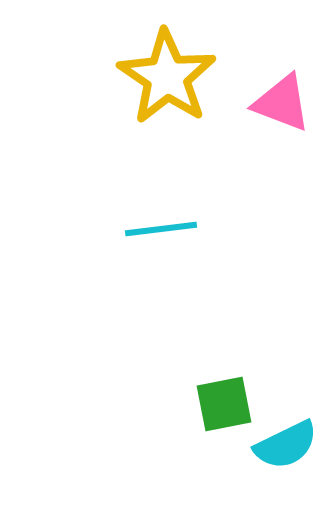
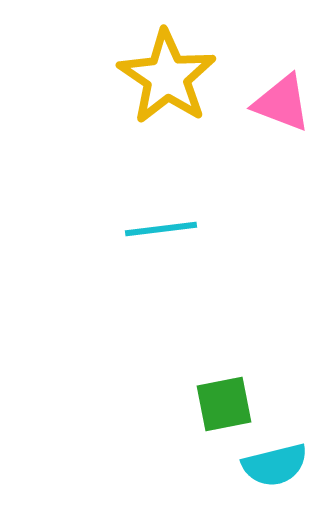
cyan semicircle: moved 11 px left, 20 px down; rotated 12 degrees clockwise
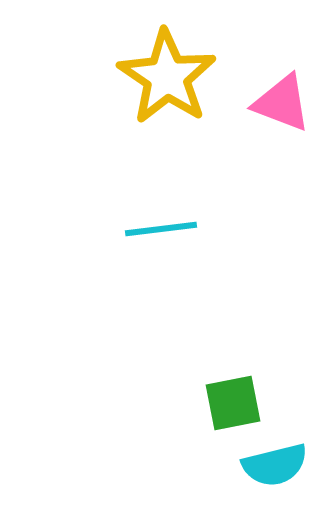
green square: moved 9 px right, 1 px up
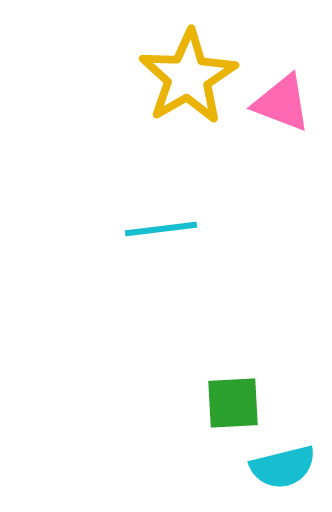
yellow star: moved 21 px right; rotated 8 degrees clockwise
green square: rotated 8 degrees clockwise
cyan semicircle: moved 8 px right, 2 px down
